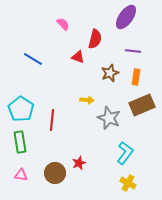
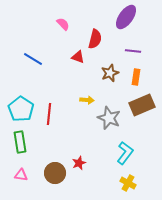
red line: moved 3 px left, 6 px up
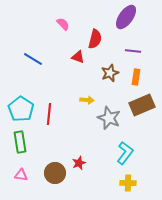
yellow cross: rotated 28 degrees counterclockwise
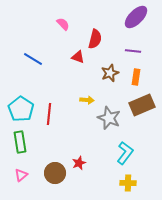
purple ellipse: moved 10 px right; rotated 10 degrees clockwise
pink triangle: rotated 48 degrees counterclockwise
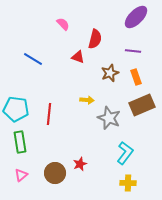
orange rectangle: rotated 28 degrees counterclockwise
cyan pentagon: moved 5 px left; rotated 25 degrees counterclockwise
red star: moved 1 px right, 1 px down
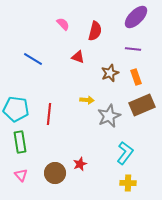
red semicircle: moved 8 px up
purple line: moved 2 px up
gray star: moved 2 px up; rotated 25 degrees clockwise
pink triangle: rotated 32 degrees counterclockwise
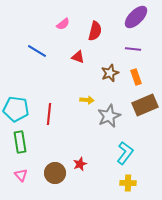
pink semicircle: rotated 96 degrees clockwise
blue line: moved 4 px right, 8 px up
brown rectangle: moved 3 px right
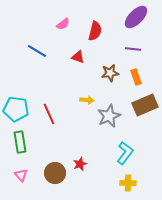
brown star: rotated 12 degrees clockwise
red line: rotated 30 degrees counterclockwise
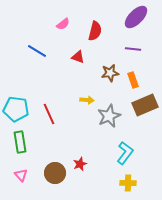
orange rectangle: moved 3 px left, 3 px down
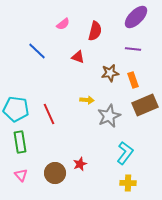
blue line: rotated 12 degrees clockwise
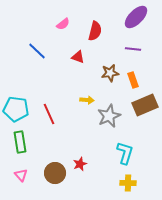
cyan L-shape: rotated 20 degrees counterclockwise
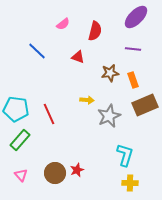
green rectangle: moved 2 px up; rotated 50 degrees clockwise
cyan L-shape: moved 2 px down
red star: moved 3 px left, 6 px down
yellow cross: moved 2 px right
